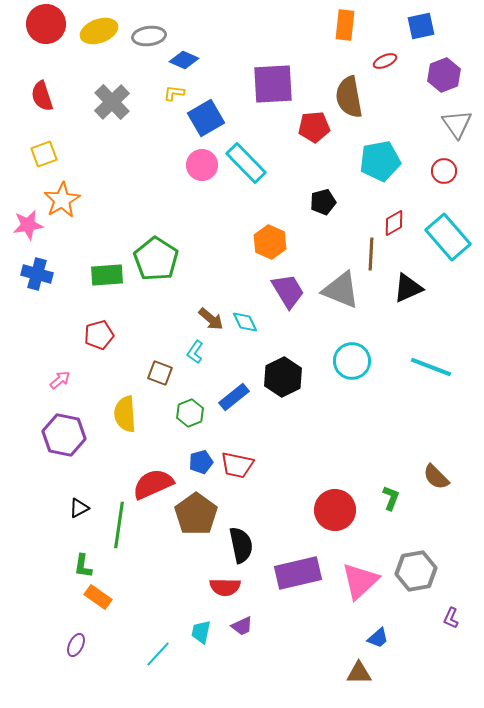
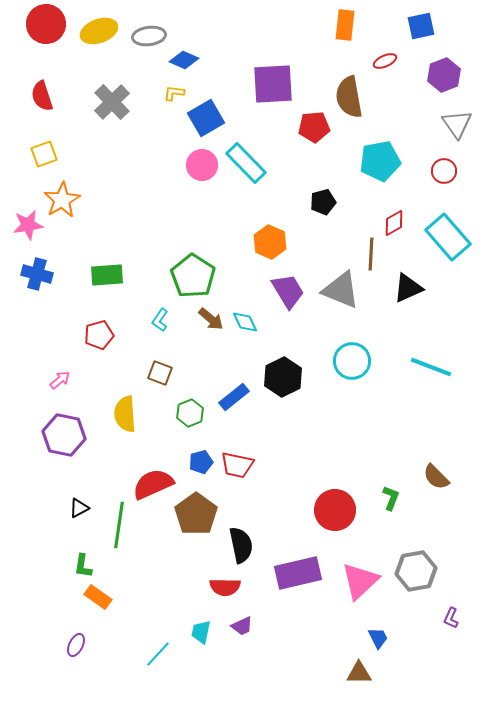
green pentagon at (156, 259): moved 37 px right, 17 px down
cyan L-shape at (195, 352): moved 35 px left, 32 px up
blue trapezoid at (378, 638): rotated 75 degrees counterclockwise
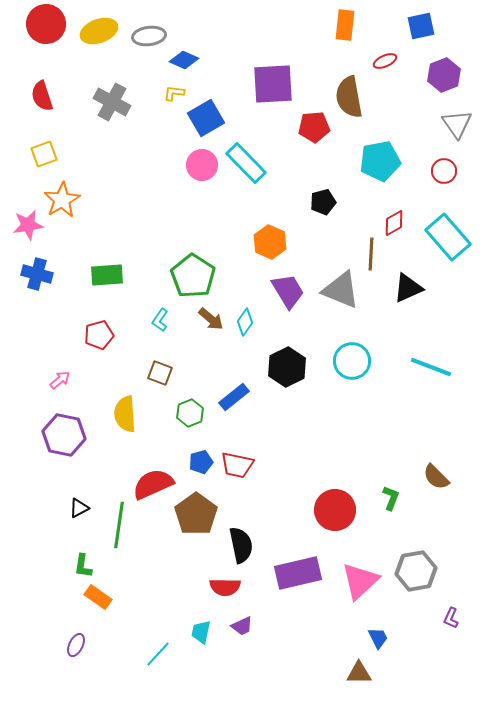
gray cross at (112, 102): rotated 18 degrees counterclockwise
cyan diamond at (245, 322): rotated 60 degrees clockwise
black hexagon at (283, 377): moved 4 px right, 10 px up
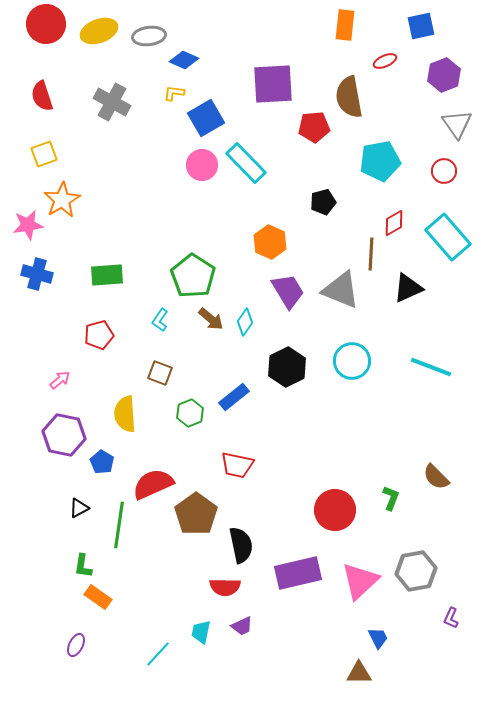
blue pentagon at (201, 462): moved 99 px left; rotated 25 degrees counterclockwise
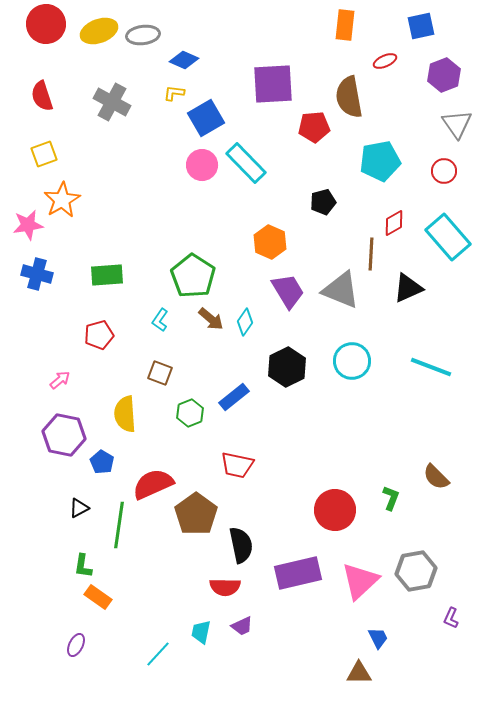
gray ellipse at (149, 36): moved 6 px left, 1 px up
